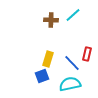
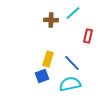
cyan line: moved 2 px up
red rectangle: moved 1 px right, 18 px up
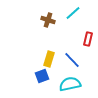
brown cross: moved 3 px left; rotated 16 degrees clockwise
red rectangle: moved 3 px down
yellow rectangle: moved 1 px right
blue line: moved 3 px up
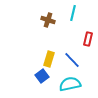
cyan line: rotated 35 degrees counterclockwise
blue square: rotated 16 degrees counterclockwise
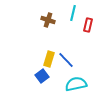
red rectangle: moved 14 px up
blue line: moved 6 px left
cyan semicircle: moved 6 px right
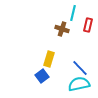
brown cross: moved 14 px right, 9 px down
blue line: moved 14 px right, 8 px down
cyan semicircle: moved 3 px right
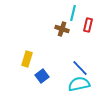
yellow rectangle: moved 22 px left
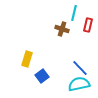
cyan line: moved 1 px right
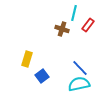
red rectangle: rotated 24 degrees clockwise
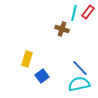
red rectangle: moved 13 px up
